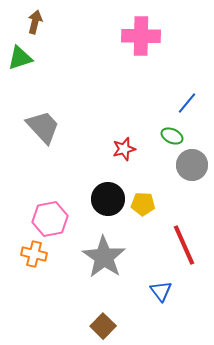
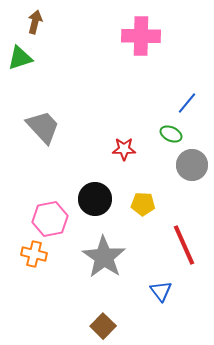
green ellipse: moved 1 px left, 2 px up
red star: rotated 15 degrees clockwise
black circle: moved 13 px left
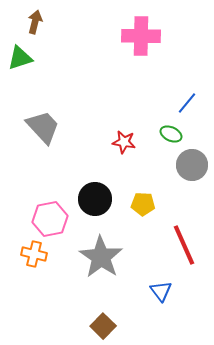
red star: moved 7 px up; rotated 10 degrees clockwise
gray star: moved 3 px left
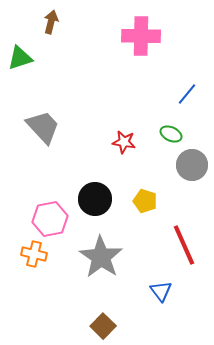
brown arrow: moved 16 px right
blue line: moved 9 px up
yellow pentagon: moved 2 px right, 3 px up; rotated 15 degrees clockwise
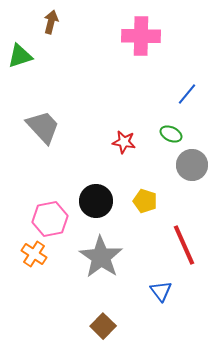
green triangle: moved 2 px up
black circle: moved 1 px right, 2 px down
orange cross: rotated 20 degrees clockwise
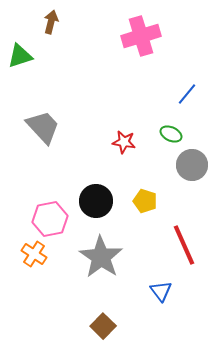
pink cross: rotated 18 degrees counterclockwise
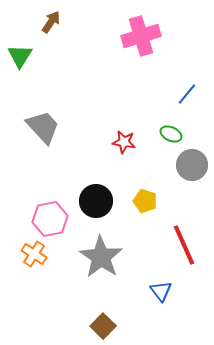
brown arrow: rotated 20 degrees clockwise
green triangle: rotated 40 degrees counterclockwise
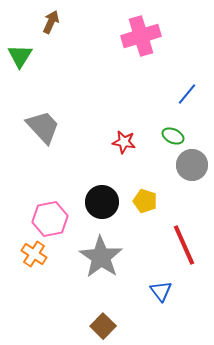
brown arrow: rotated 10 degrees counterclockwise
green ellipse: moved 2 px right, 2 px down
black circle: moved 6 px right, 1 px down
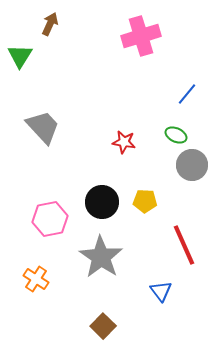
brown arrow: moved 1 px left, 2 px down
green ellipse: moved 3 px right, 1 px up
yellow pentagon: rotated 15 degrees counterclockwise
orange cross: moved 2 px right, 25 px down
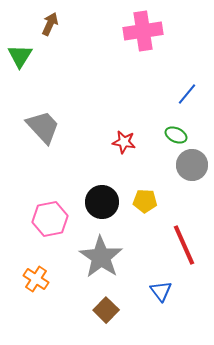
pink cross: moved 2 px right, 5 px up; rotated 9 degrees clockwise
brown square: moved 3 px right, 16 px up
